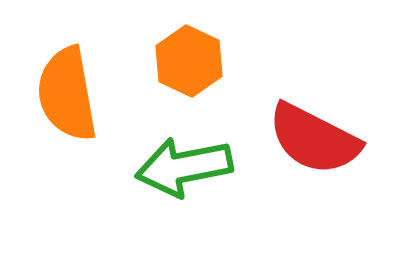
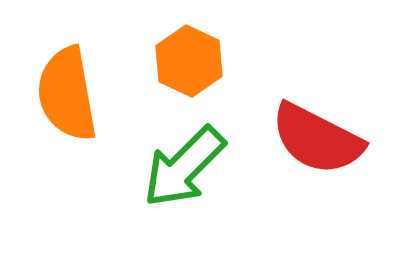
red semicircle: moved 3 px right
green arrow: rotated 34 degrees counterclockwise
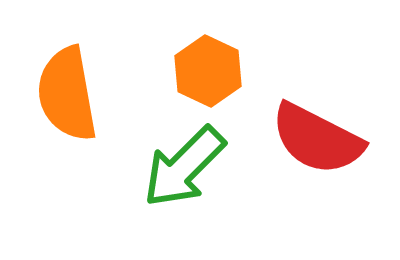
orange hexagon: moved 19 px right, 10 px down
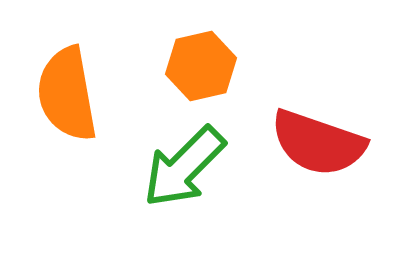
orange hexagon: moved 7 px left, 5 px up; rotated 22 degrees clockwise
red semicircle: moved 1 px right, 4 px down; rotated 8 degrees counterclockwise
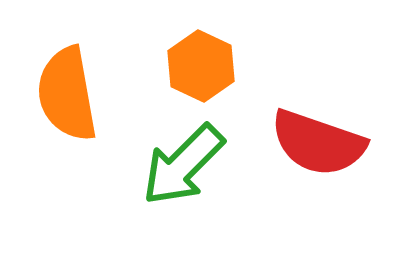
orange hexagon: rotated 22 degrees counterclockwise
green arrow: moved 1 px left, 2 px up
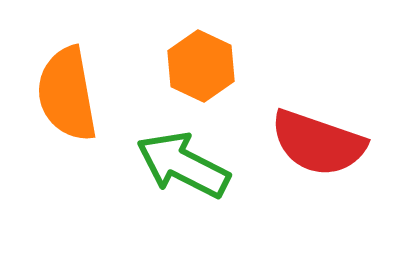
green arrow: rotated 72 degrees clockwise
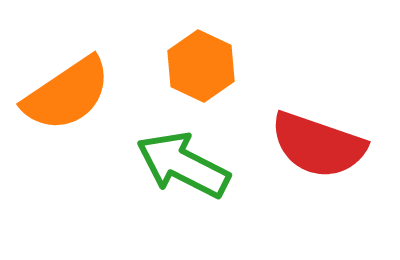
orange semicircle: rotated 114 degrees counterclockwise
red semicircle: moved 2 px down
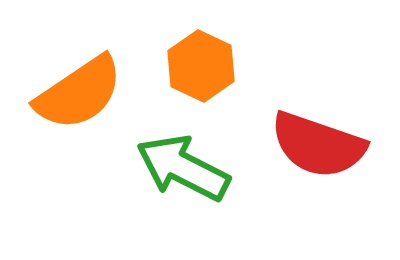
orange semicircle: moved 12 px right, 1 px up
green arrow: moved 3 px down
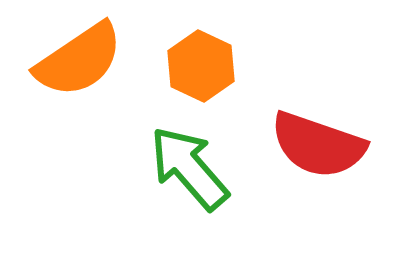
orange semicircle: moved 33 px up
green arrow: moved 6 px right; rotated 22 degrees clockwise
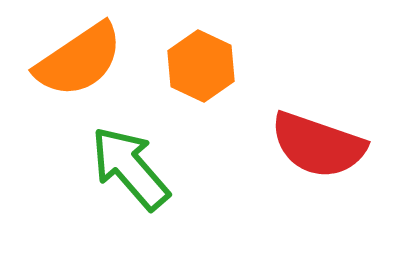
green arrow: moved 59 px left
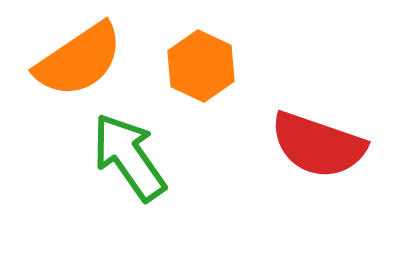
green arrow: moved 1 px left, 11 px up; rotated 6 degrees clockwise
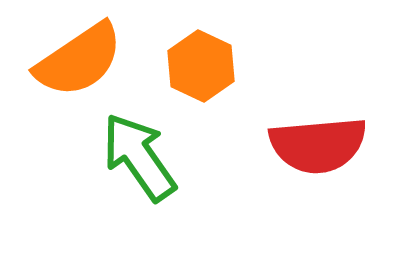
red semicircle: rotated 24 degrees counterclockwise
green arrow: moved 10 px right
